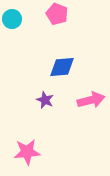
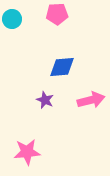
pink pentagon: rotated 25 degrees counterclockwise
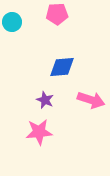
cyan circle: moved 3 px down
pink arrow: rotated 32 degrees clockwise
pink star: moved 12 px right, 20 px up
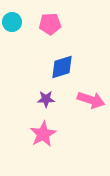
pink pentagon: moved 7 px left, 10 px down
blue diamond: rotated 12 degrees counterclockwise
purple star: moved 1 px right, 1 px up; rotated 24 degrees counterclockwise
pink star: moved 4 px right, 2 px down; rotated 24 degrees counterclockwise
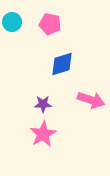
pink pentagon: rotated 15 degrees clockwise
blue diamond: moved 3 px up
purple star: moved 3 px left, 5 px down
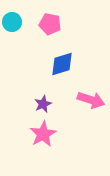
purple star: rotated 24 degrees counterclockwise
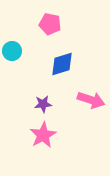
cyan circle: moved 29 px down
purple star: rotated 18 degrees clockwise
pink star: moved 1 px down
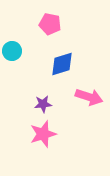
pink arrow: moved 2 px left, 3 px up
pink star: moved 1 px up; rotated 12 degrees clockwise
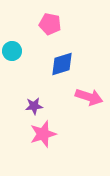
purple star: moved 9 px left, 2 px down
